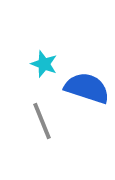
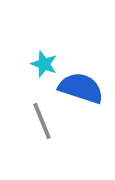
blue semicircle: moved 6 px left
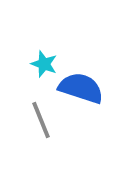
gray line: moved 1 px left, 1 px up
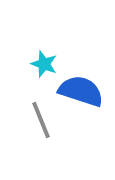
blue semicircle: moved 3 px down
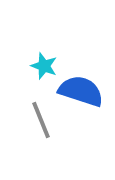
cyan star: moved 2 px down
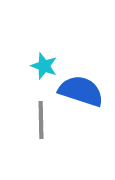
gray line: rotated 21 degrees clockwise
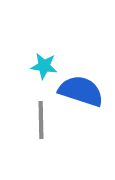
cyan star: rotated 12 degrees counterclockwise
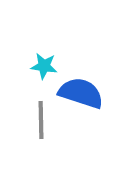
blue semicircle: moved 2 px down
